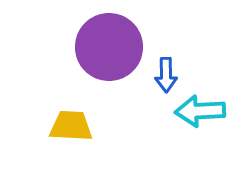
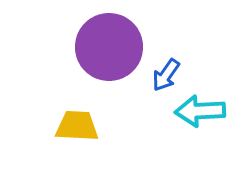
blue arrow: rotated 36 degrees clockwise
yellow trapezoid: moved 6 px right
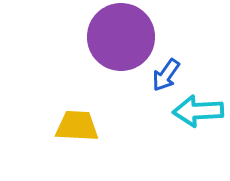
purple circle: moved 12 px right, 10 px up
cyan arrow: moved 2 px left
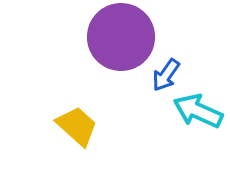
cyan arrow: rotated 27 degrees clockwise
yellow trapezoid: rotated 39 degrees clockwise
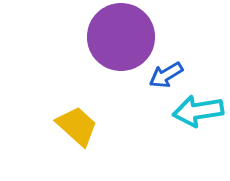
blue arrow: rotated 24 degrees clockwise
cyan arrow: rotated 33 degrees counterclockwise
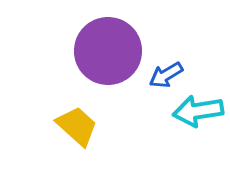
purple circle: moved 13 px left, 14 px down
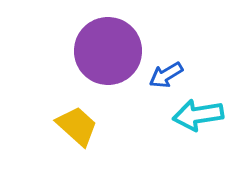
cyan arrow: moved 4 px down
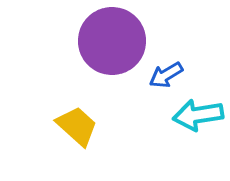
purple circle: moved 4 px right, 10 px up
